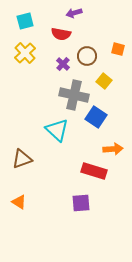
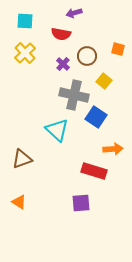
cyan square: rotated 18 degrees clockwise
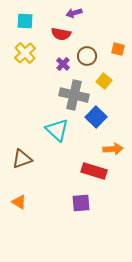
blue square: rotated 10 degrees clockwise
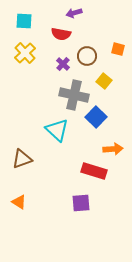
cyan square: moved 1 px left
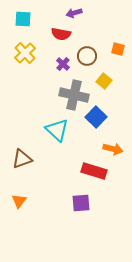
cyan square: moved 1 px left, 2 px up
orange arrow: rotated 18 degrees clockwise
orange triangle: moved 1 px up; rotated 35 degrees clockwise
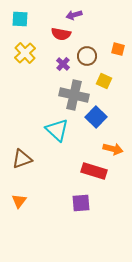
purple arrow: moved 2 px down
cyan square: moved 3 px left
yellow square: rotated 14 degrees counterclockwise
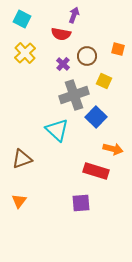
purple arrow: rotated 126 degrees clockwise
cyan square: moved 2 px right; rotated 24 degrees clockwise
gray cross: rotated 32 degrees counterclockwise
red rectangle: moved 2 px right
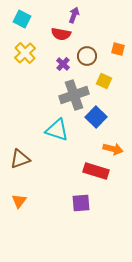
cyan triangle: rotated 25 degrees counterclockwise
brown triangle: moved 2 px left
